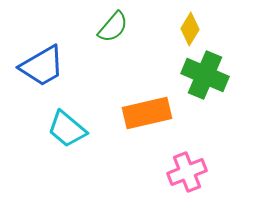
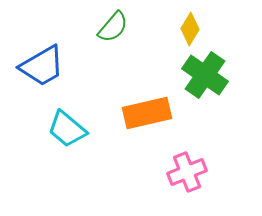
green cross: rotated 12 degrees clockwise
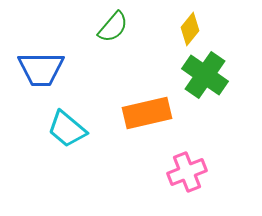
yellow diamond: rotated 8 degrees clockwise
blue trapezoid: moved 1 px left, 3 px down; rotated 30 degrees clockwise
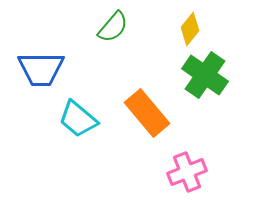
orange rectangle: rotated 63 degrees clockwise
cyan trapezoid: moved 11 px right, 10 px up
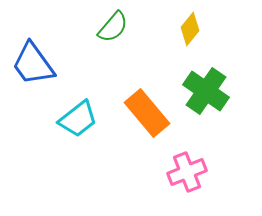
blue trapezoid: moved 8 px left, 5 px up; rotated 54 degrees clockwise
green cross: moved 1 px right, 16 px down
cyan trapezoid: rotated 78 degrees counterclockwise
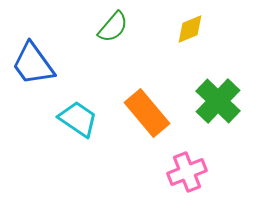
yellow diamond: rotated 28 degrees clockwise
green cross: moved 12 px right, 10 px down; rotated 9 degrees clockwise
cyan trapezoid: rotated 108 degrees counterclockwise
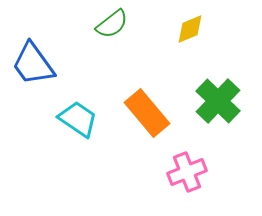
green semicircle: moved 1 px left, 3 px up; rotated 12 degrees clockwise
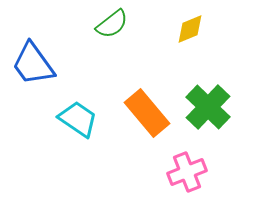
green cross: moved 10 px left, 6 px down
